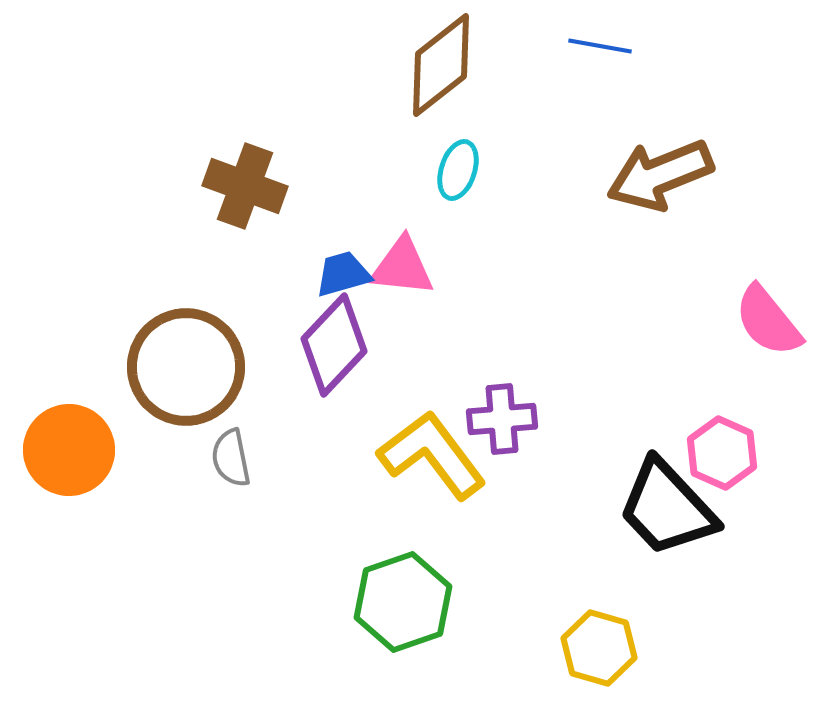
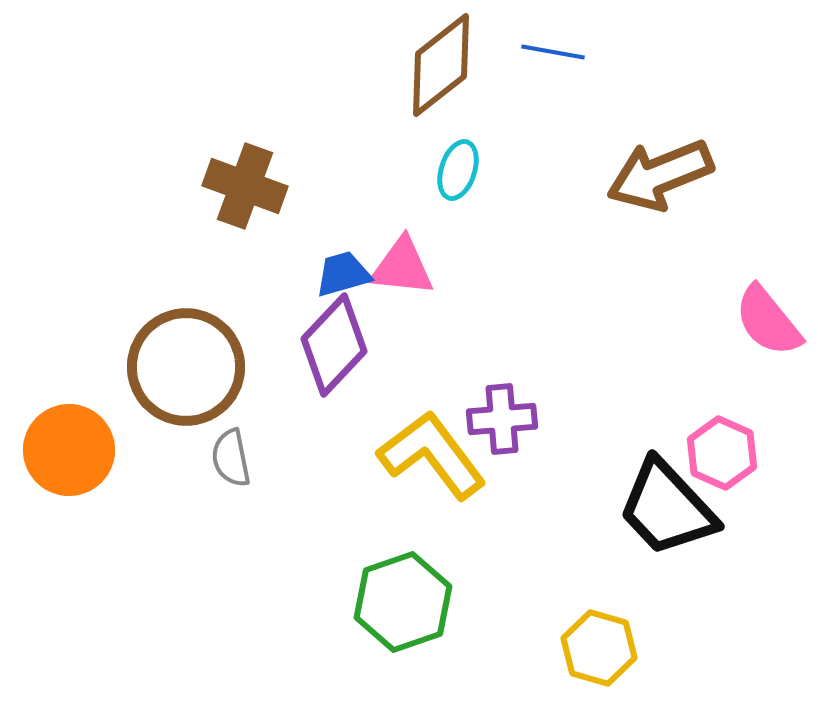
blue line: moved 47 px left, 6 px down
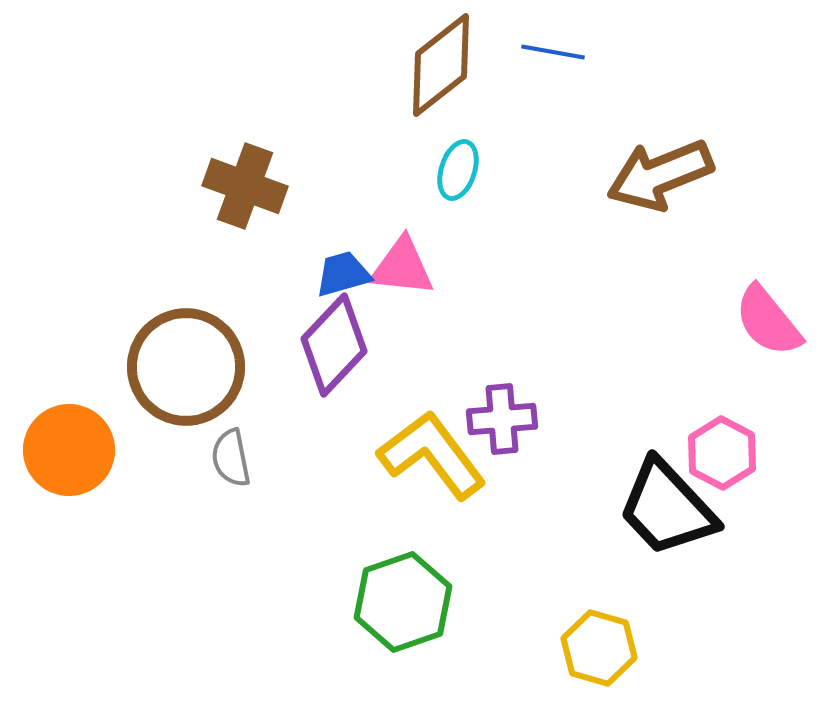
pink hexagon: rotated 4 degrees clockwise
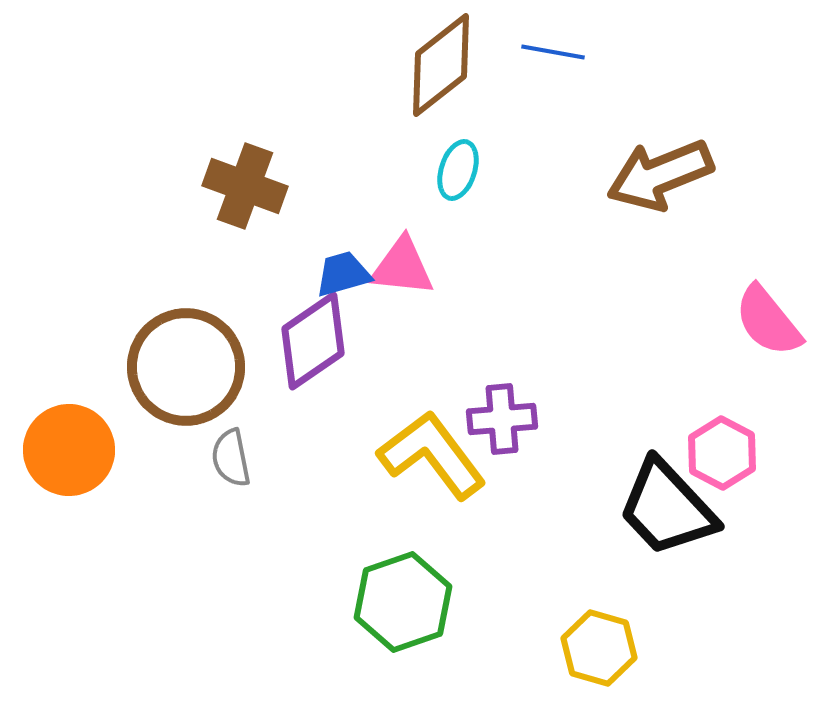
purple diamond: moved 21 px left, 4 px up; rotated 12 degrees clockwise
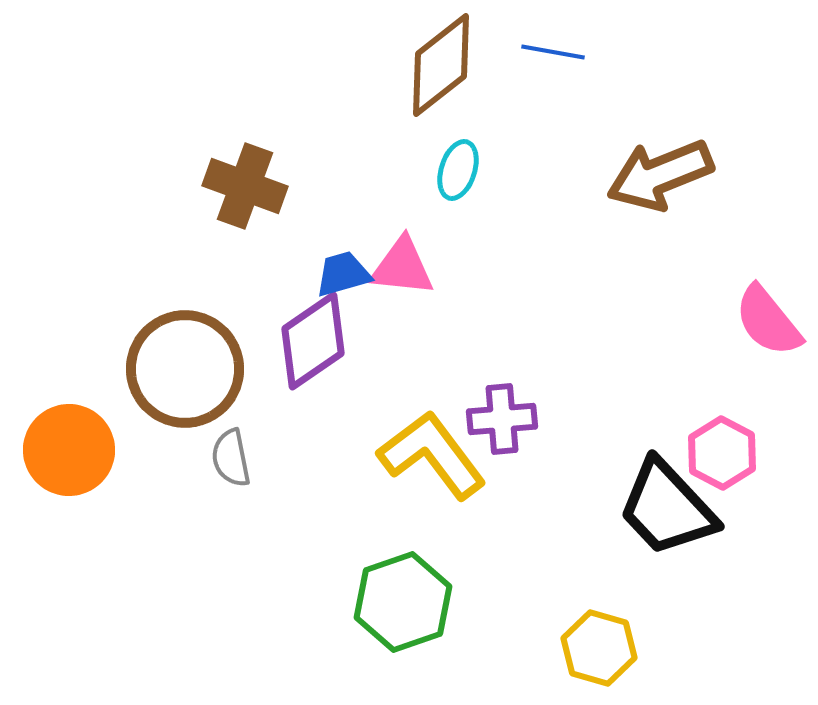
brown circle: moved 1 px left, 2 px down
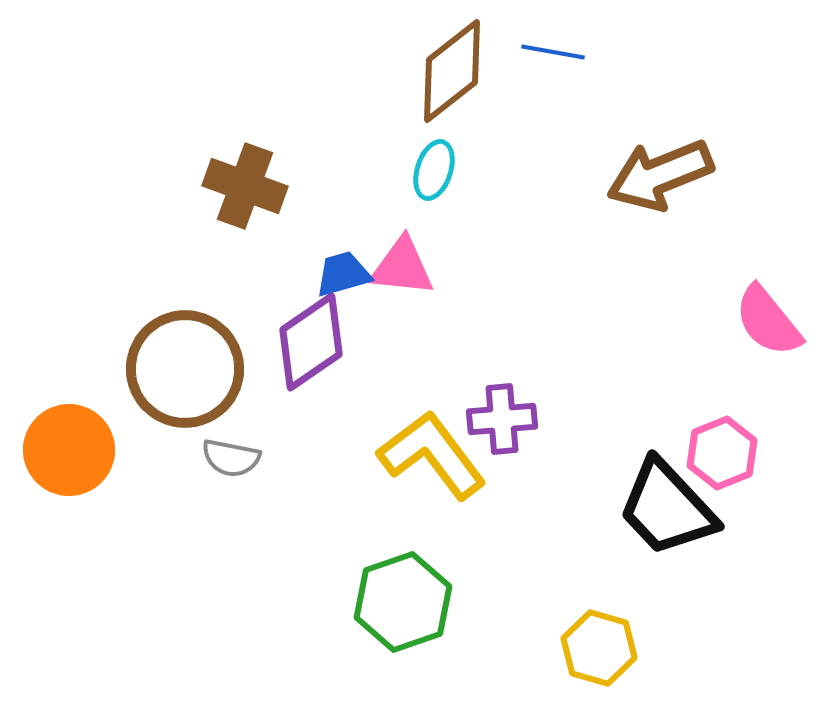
brown diamond: moved 11 px right, 6 px down
cyan ellipse: moved 24 px left
purple diamond: moved 2 px left, 1 px down
pink hexagon: rotated 10 degrees clockwise
gray semicircle: rotated 68 degrees counterclockwise
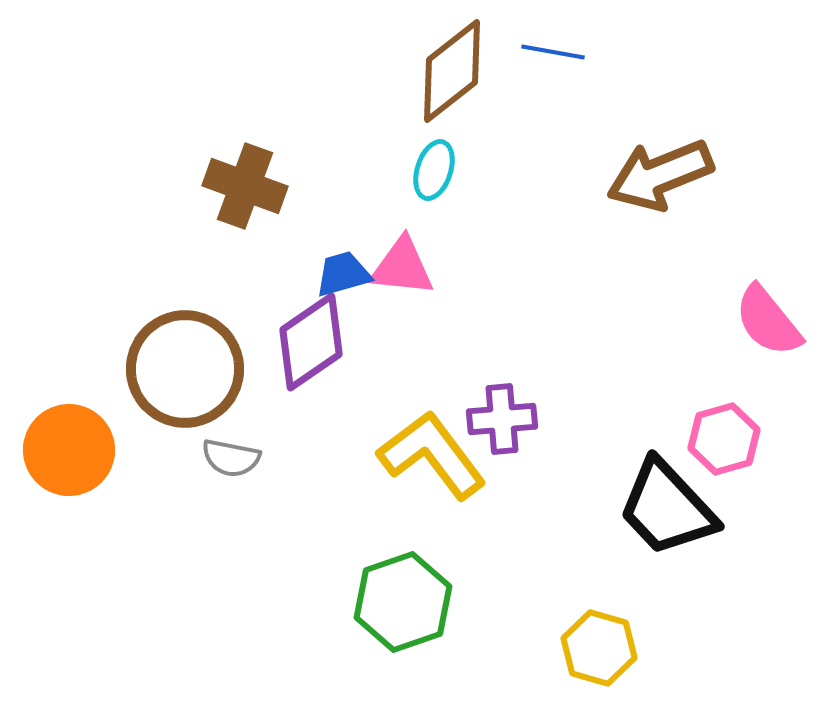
pink hexagon: moved 2 px right, 14 px up; rotated 6 degrees clockwise
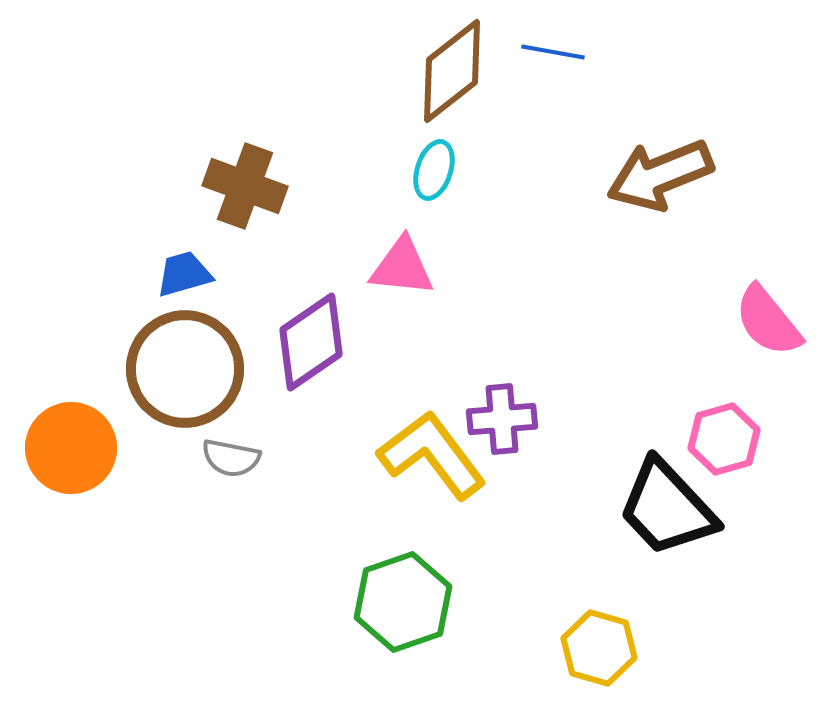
blue trapezoid: moved 159 px left
orange circle: moved 2 px right, 2 px up
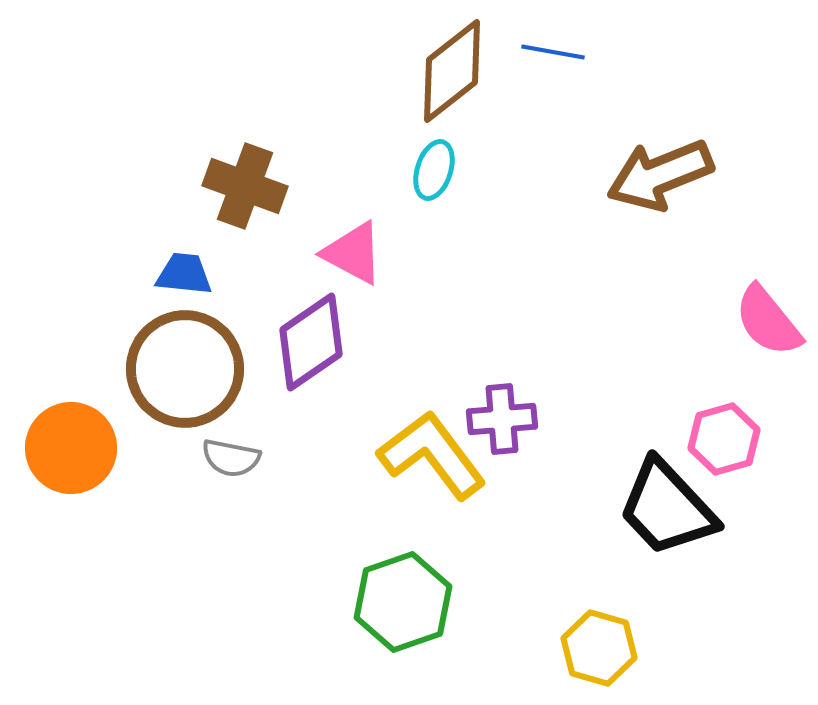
pink triangle: moved 49 px left, 14 px up; rotated 22 degrees clockwise
blue trapezoid: rotated 22 degrees clockwise
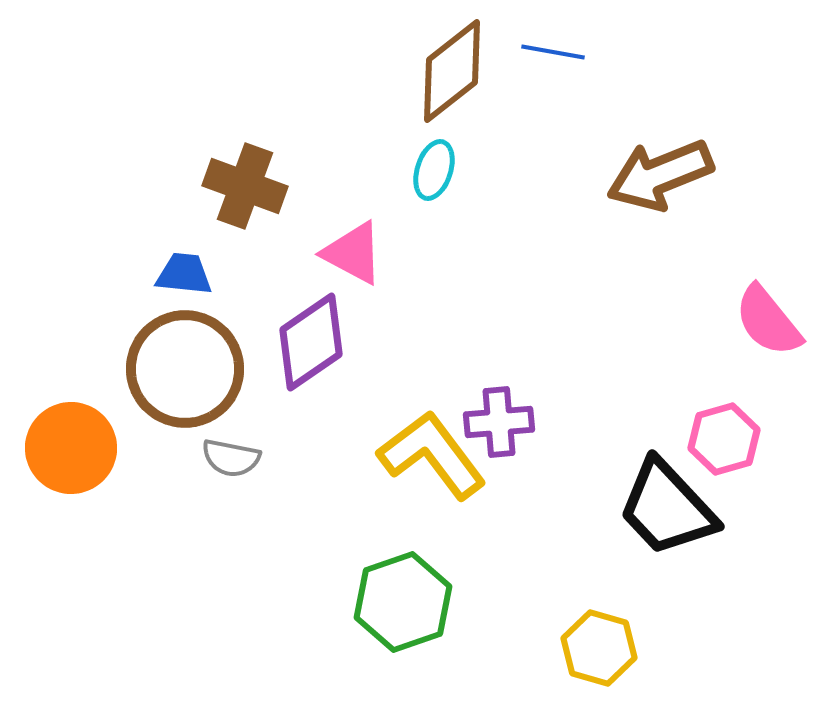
purple cross: moved 3 px left, 3 px down
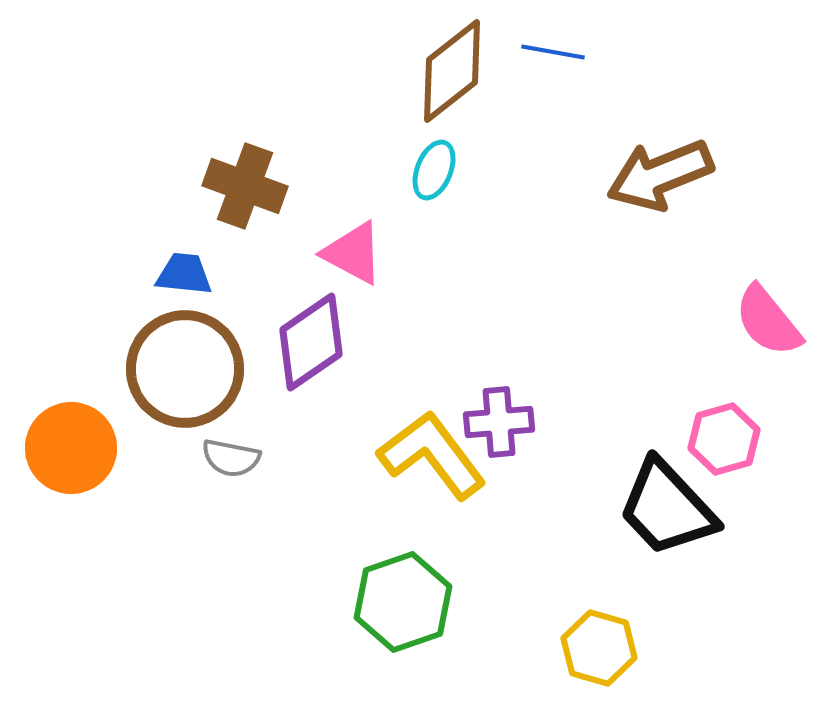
cyan ellipse: rotated 4 degrees clockwise
